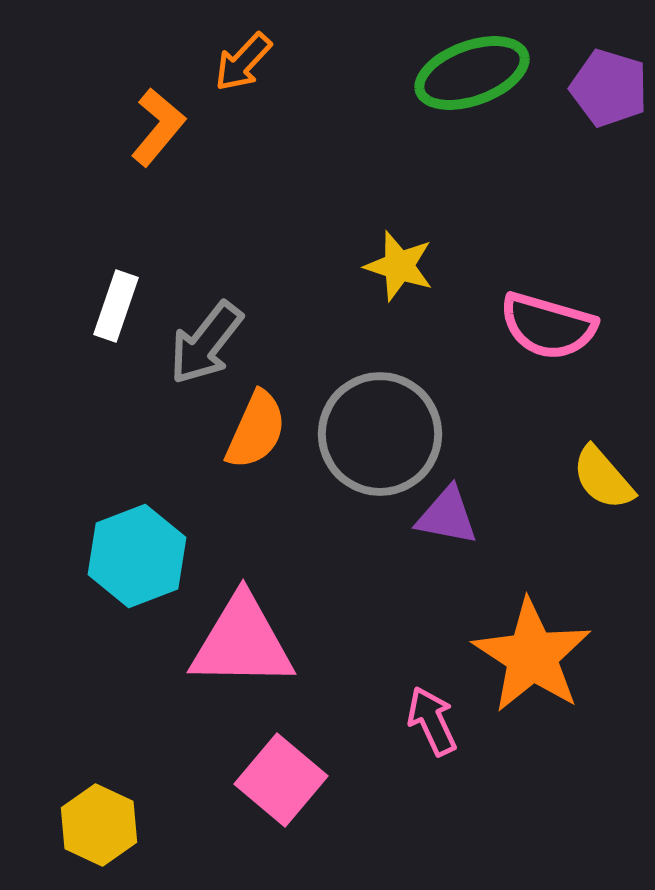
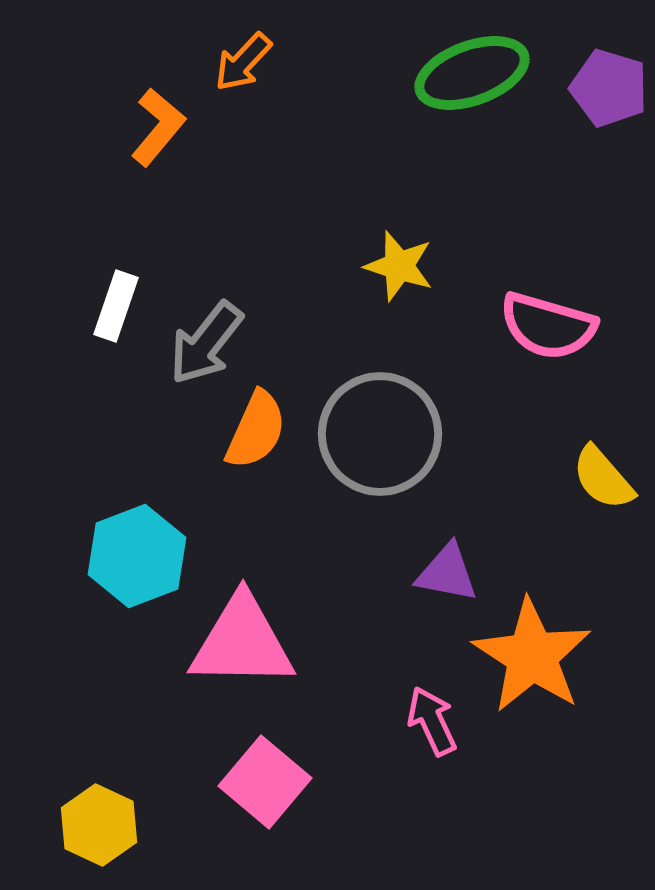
purple triangle: moved 57 px down
pink square: moved 16 px left, 2 px down
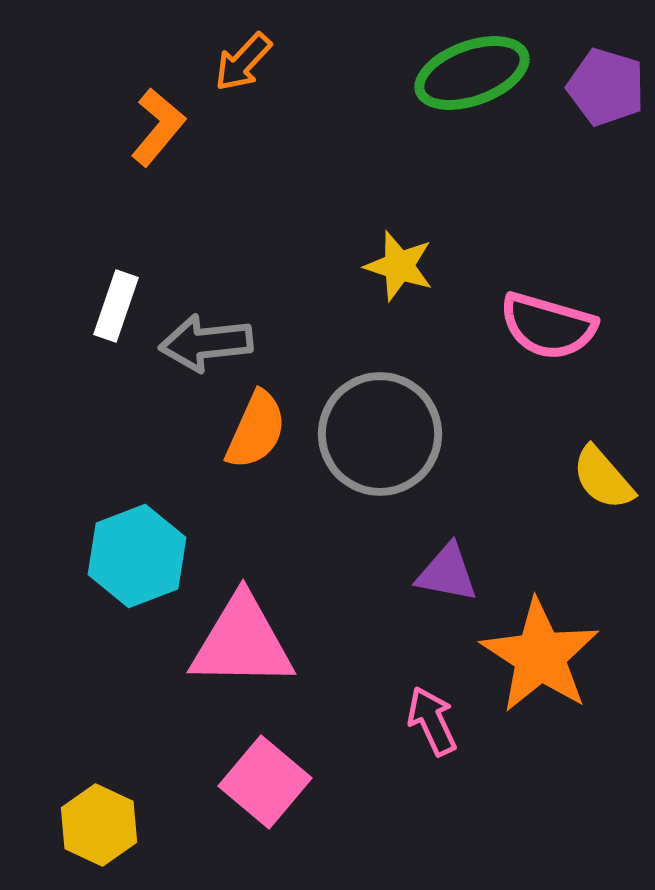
purple pentagon: moved 3 px left, 1 px up
gray arrow: rotated 46 degrees clockwise
orange star: moved 8 px right
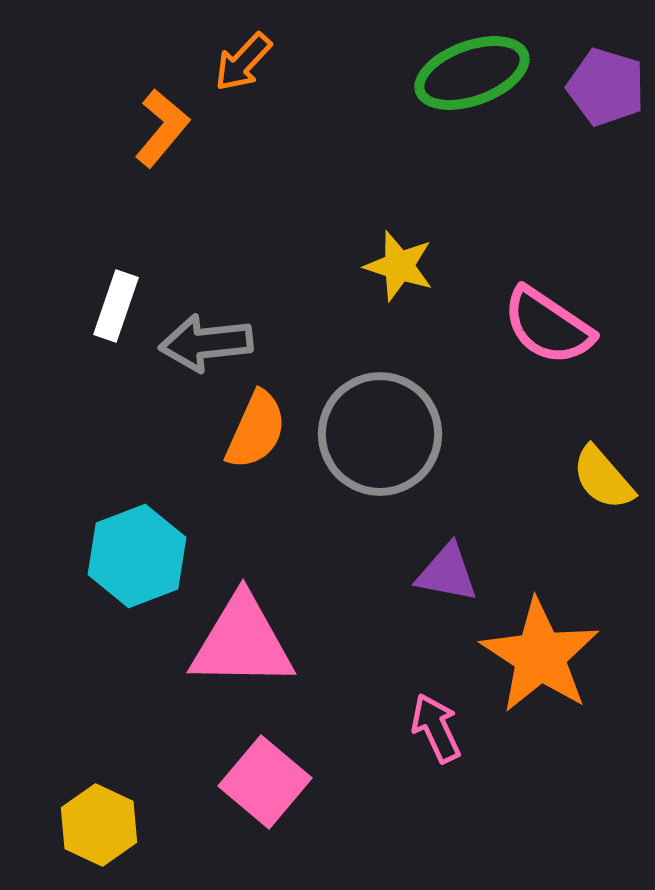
orange L-shape: moved 4 px right, 1 px down
pink semicircle: rotated 18 degrees clockwise
pink arrow: moved 4 px right, 7 px down
